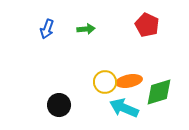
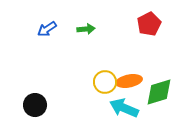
red pentagon: moved 2 px right, 1 px up; rotated 20 degrees clockwise
blue arrow: rotated 36 degrees clockwise
black circle: moved 24 px left
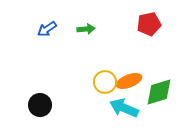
red pentagon: rotated 15 degrees clockwise
orange ellipse: rotated 10 degrees counterclockwise
black circle: moved 5 px right
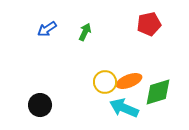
green arrow: moved 1 px left, 3 px down; rotated 60 degrees counterclockwise
green diamond: moved 1 px left
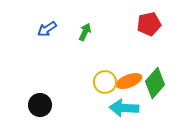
green diamond: moved 3 px left, 9 px up; rotated 32 degrees counterclockwise
cyan arrow: rotated 20 degrees counterclockwise
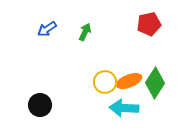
green diamond: rotated 8 degrees counterclockwise
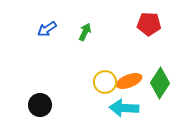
red pentagon: rotated 15 degrees clockwise
green diamond: moved 5 px right
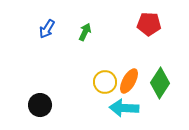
blue arrow: rotated 24 degrees counterclockwise
orange ellipse: rotated 40 degrees counterclockwise
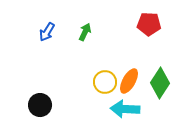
blue arrow: moved 3 px down
cyan arrow: moved 1 px right, 1 px down
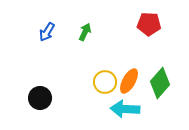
green diamond: rotated 8 degrees clockwise
black circle: moved 7 px up
